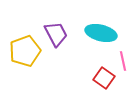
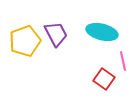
cyan ellipse: moved 1 px right, 1 px up
yellow pentagon: moved 10 px up
red square: moved 1 px down
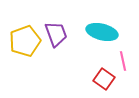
purple trapezoid: rotated 8 degrees clockwise
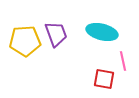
yellow pentagon: rotated 16 degrees clockwise
red square: rotated 25 degrees counterclockwise
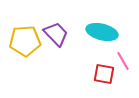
purple trapezoid: rotated 24 degrees counterclockwise
pink line: rotated 18 degrees counterclockwise
red square: moved 5 px up
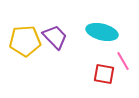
purple trapezoid: moved 1 px left, 3 px down
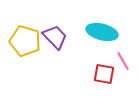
yellow pentagon: rotated 20 degrees clockwise
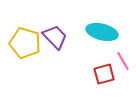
yellow pentagon: moved 2 px down
red square: rotated 25 degrees counterclockwise
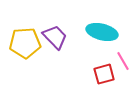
yellow pentagon: rotated 20 degrees counterclockwise
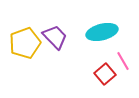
cyan ellipse: rotated 28 degrees counterclockwise
yellow pentagon: rotated 16 degrees counterclockwise
red square: moved 1 px right; rotated 25 degrees counterclockwise
